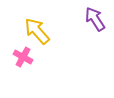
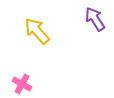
pink cross: moved 1 px left, 27 px down
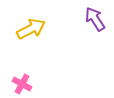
yellow arrow: moved 6 px left, 2 px up; rotated 104 degrees clockwise
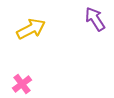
pink cross: rotated 24 degrees clockwise
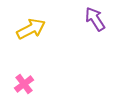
pink cross: moved 2 px right
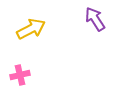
pink cross: moved 4 px left, 9 px up; rotated 24 degrees clockwise
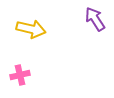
yellow arrow: rotated 40 degrees clockwise
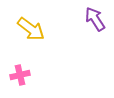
yellow arrow: rotated 24 degrees clockwise
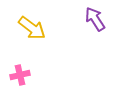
yellow arrow: moved 1 px right, 1 px up
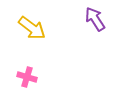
pink cross: moved 7 px right, 2 px down; rotated 30 degrees clockwise
